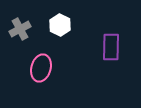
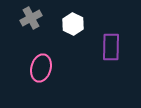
white hexagon: moved 13 px right, 1 px up
gray cross: moved 11 px right, 11 px up
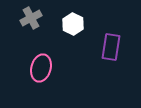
purple rectangle: rotated 8 degrees clockwise
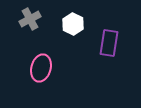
gray cross: moved 1 px left, 1 px down
purple rectangle: moved 2 px left, 4 px up
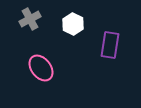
purple rectangle: moved 1 px right, 2 px down
pink ellipse: rotated 52 degrees counterclockwise
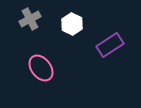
white hexagon: moved 1 px left
purple rectangle: rotated 48 degrees clockwise
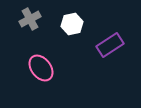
white hexagon: rotated 20 degrees clockwise
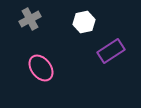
white hexagon: moved 12 px right, 2 px up
purple rectangle: moved 1 px right, 6 px down
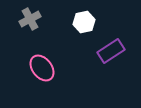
pink ellipse: moved 1 px right
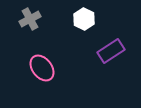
white hexagon: moved 3 px up; rotated 20 degrees counterclockwise
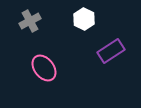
gray cross: moved 2 px down
pink ellipse: moved 2 px right
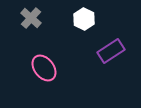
gray cross: moved 1 px right, 3 px up; rotated 20 degrees counterclockwise
